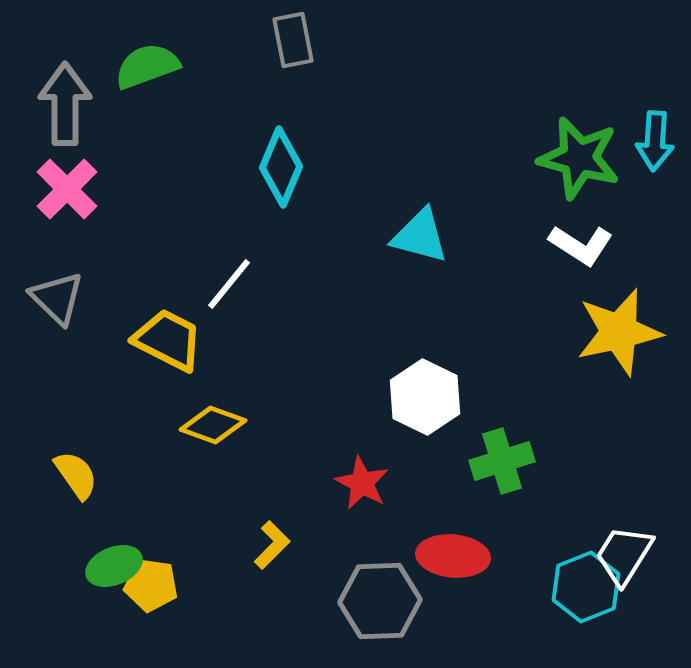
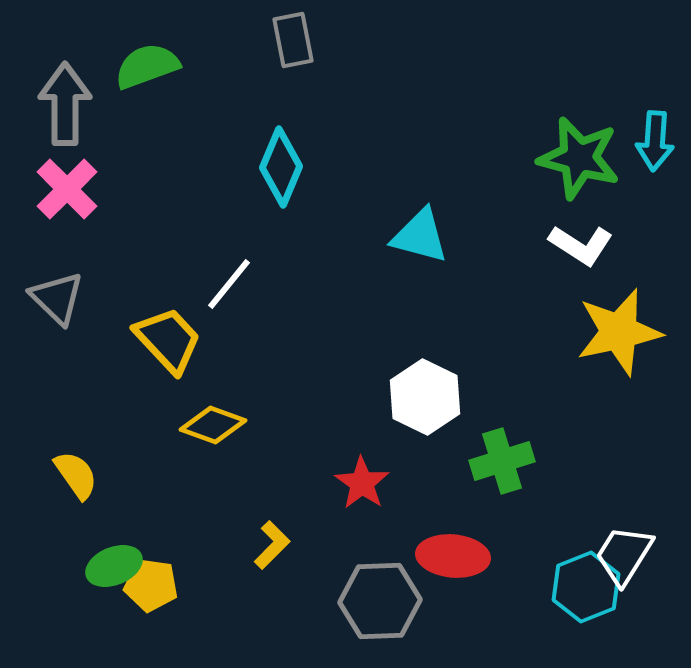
yellow trapezoid: rotated 20 degrees clockwise
red star: rotated 6 degrees clockwise
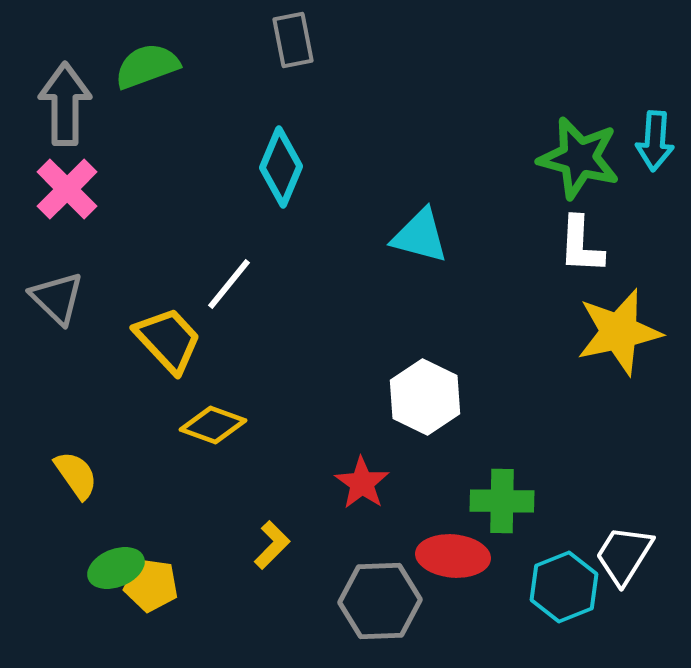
white L-shape: rotated 60 degrees clockwise
green cross: moved 40 px down; rotated 18 degrees clockwise
green ellipse: moved 2 px right, 2 px down
cyan hexagon: moved 22 px left
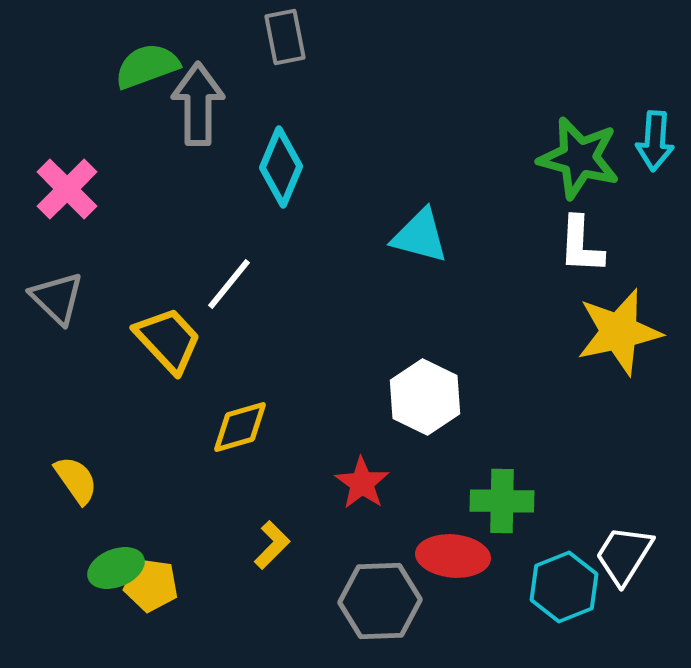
gray rectangle: moved 8 px left, 3 px up
gray arrow: moved 133 px right
yellow diamond: moved 27 px right, 2 px down; rotated 36 degrees counterclockwise
yellow semicircle: moved 5 px down
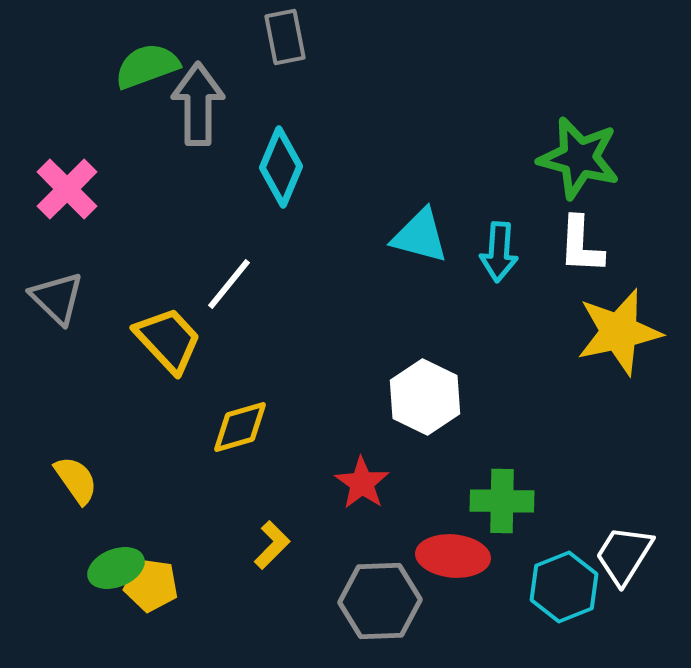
cyan arrow: moved 156 px left, 111 px down
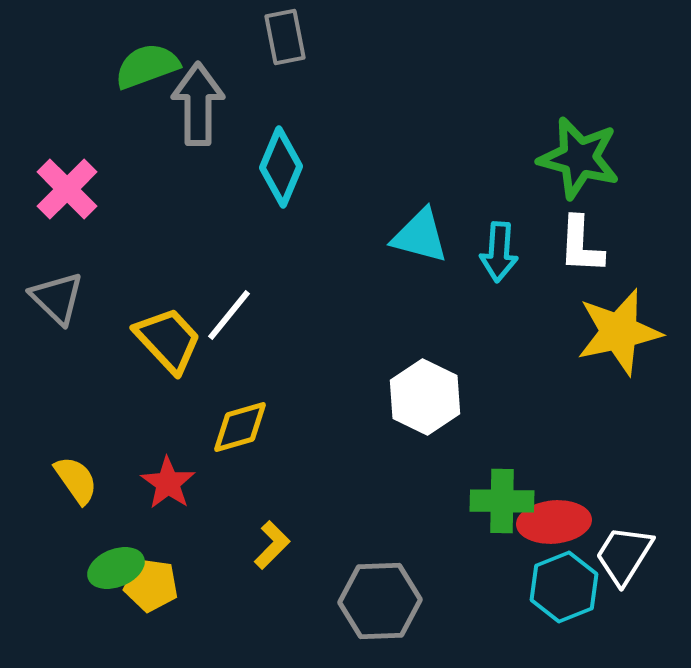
white line: moved 31 px down
red star: moved 194 px left
red ellipse: moved 101 px right, 34 px up; rotated 10 degrees counterclockwise
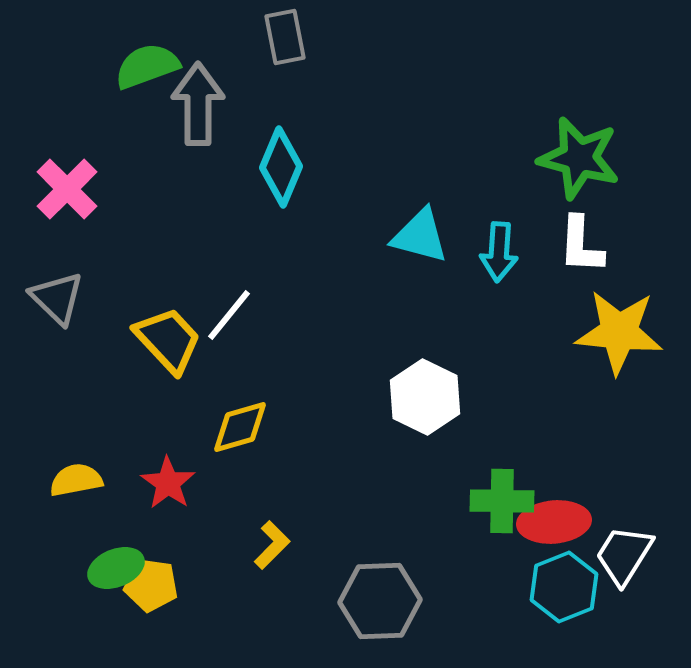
yellow star: rotated 18 degrees clockwise
yellow semicircle: rotated 66 degrees counterclockwise
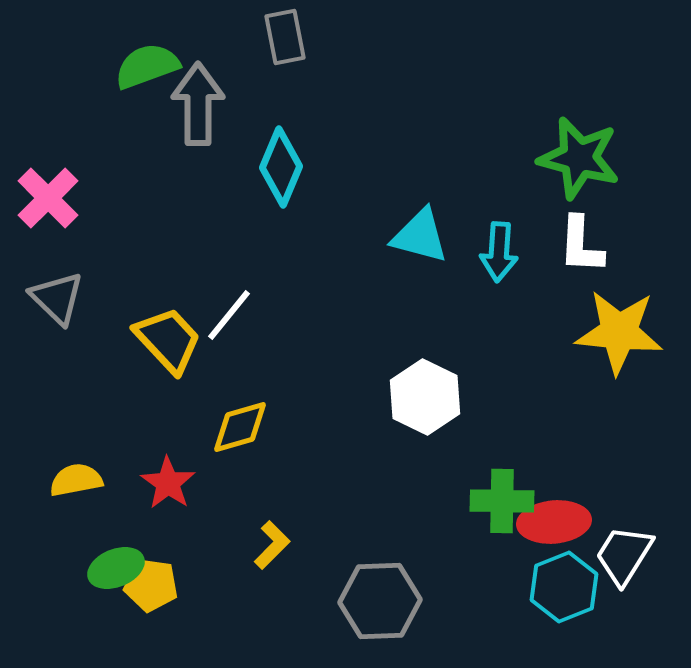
pink cross: moved 19 px left, 9 px down
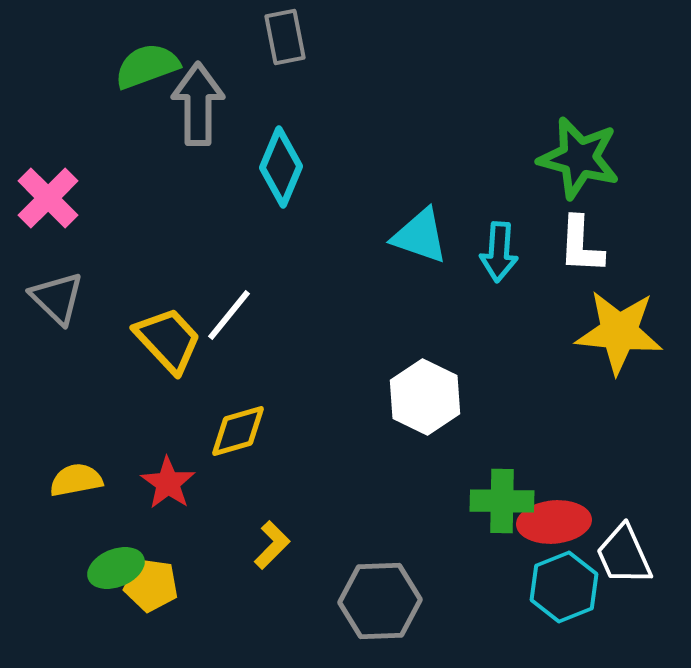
cyan triangle: rotated 4 degrees clockwise
yellow diamond: moved 2 px left, 4 px down
white trapezoid: rotated 56 degrees counterclockwise
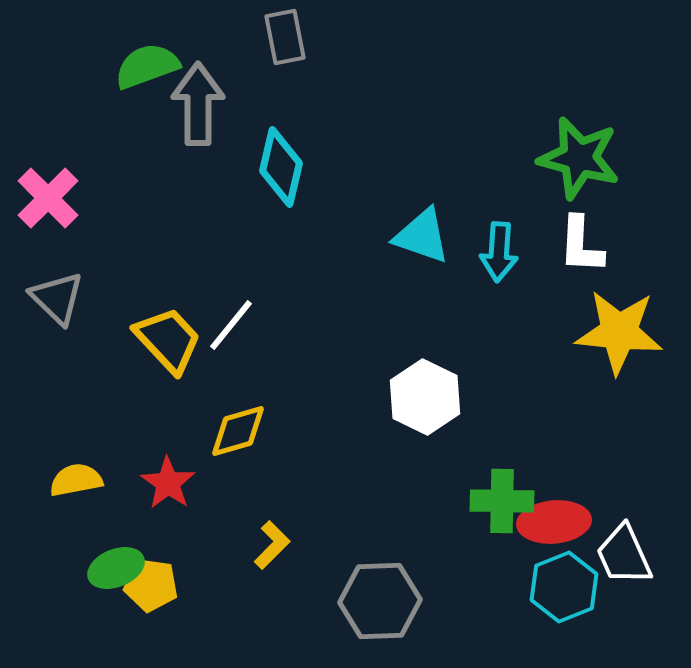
cyan diamond: rotated 10 degrees counterclockwise
cyan triangle: moved 2 px right
white line: moved 2 px right, 10 px down
